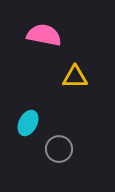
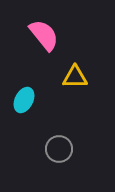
pink semicircle: rotated 40 degrees clockwise
cyan ellipse: moved 4 px left, 23 px up
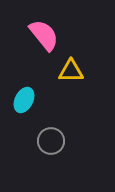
yellow triangle: moved 4 px left, 6 px up
gray circle: moved 8 px left, 8 px up
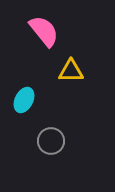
pink semicircle: moved 4 px up
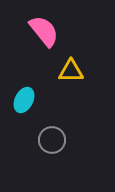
gray circle: moved 1 px right, 1 px up
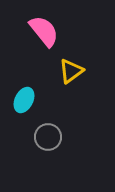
yellow triangle: rotated 36 degrees counterclockwise
gray circle: moved 4 px left, 3 px up
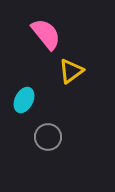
pink semicircle: moved 2 px right, 3 px down
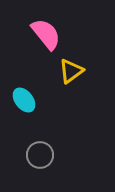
cyan ellipse: rotated 65 degrees counterclockwise
gray circle: moved 8 px left, 18 px down
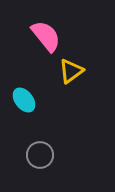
pink semicircle: moved 2 px down
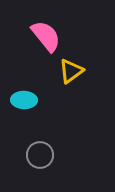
cyan ellipse: rotated 50 degrees counterclockwise
